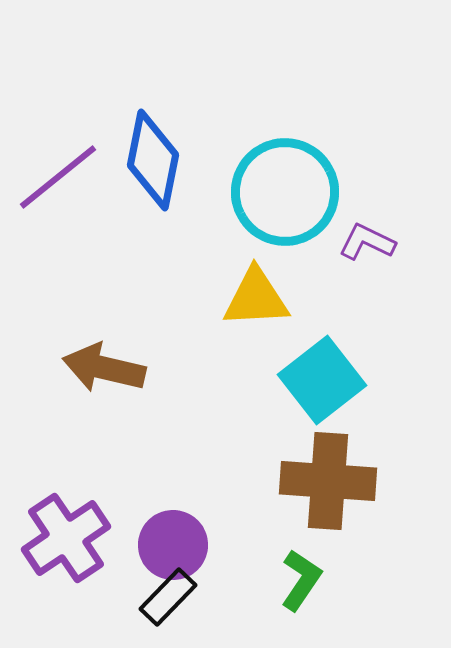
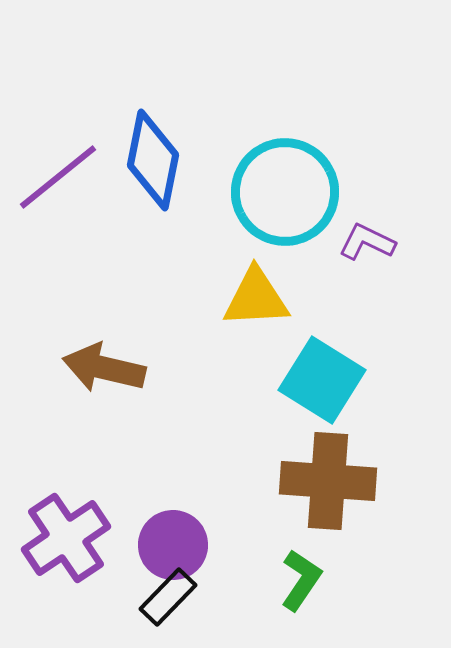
cyan square: rotated 20 degrees counterclockwise
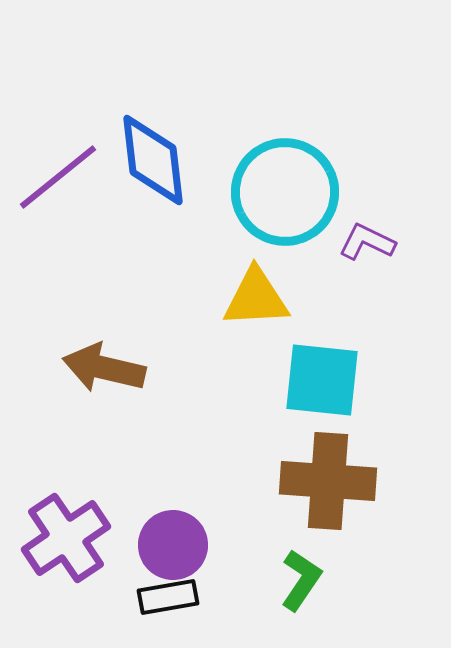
blue diamond: rotated 18 degrees counterclockwise
cyan square: rotated 26 degrees counterclockwise
black rectangle: rotated 36 degrees clockwise
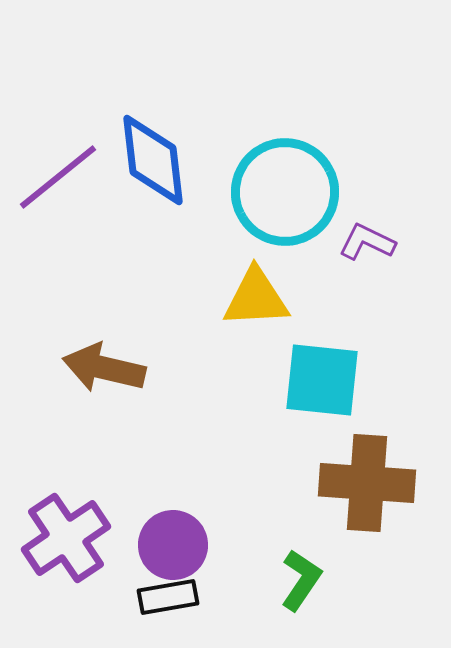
brown cross: moved 39 px right, 2 px down
